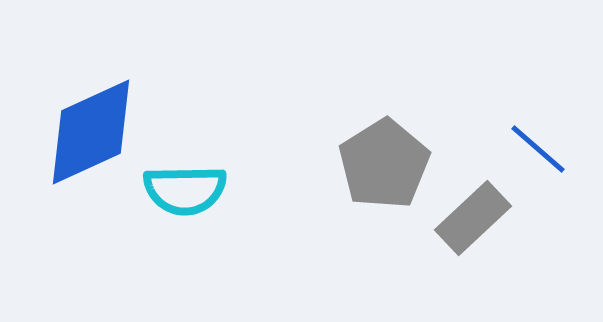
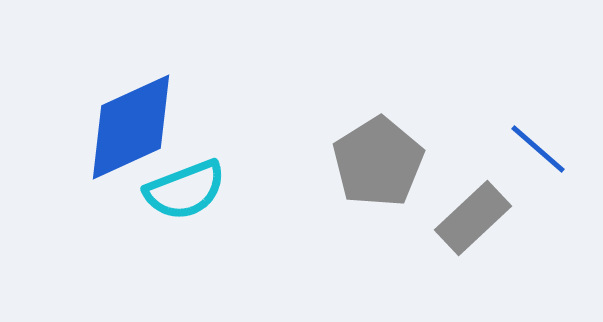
blue diamond: moved 40 px right, 5 px up
gray pentagon: moved 6 px left, 2 px up
cyan semicircle: rotated 20 degrees counterclockwise
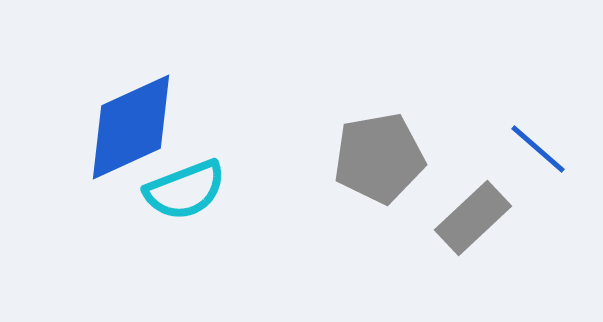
gray pentagon: moved 1 px right, 4 px up; rotated 22 degrees clockwise
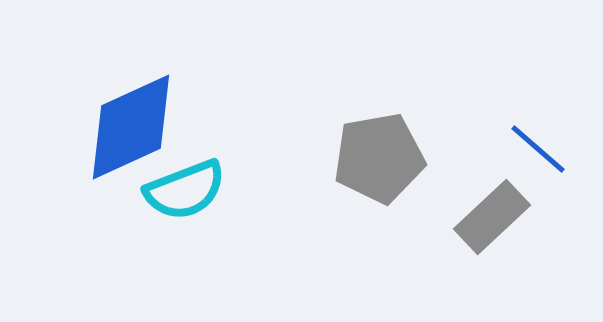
gray rectangle: moved 19 px right, 1 px up
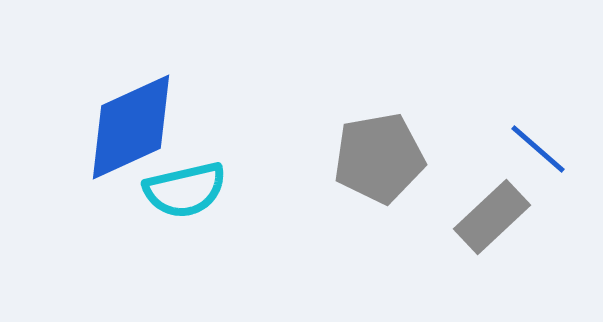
cyan semicircle: rotated 8 degrees clockwise
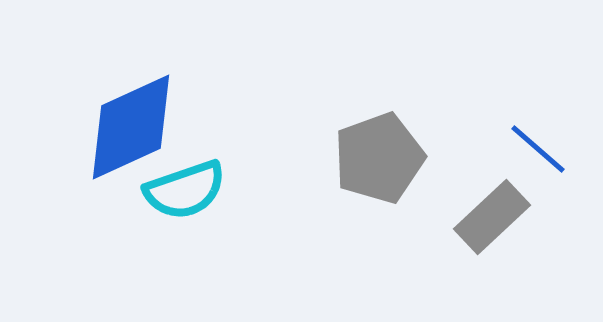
gray pentagon: rotated 10 degrees counterclockwise
cyan semicircle: rotated 6 degrees counterclockwise
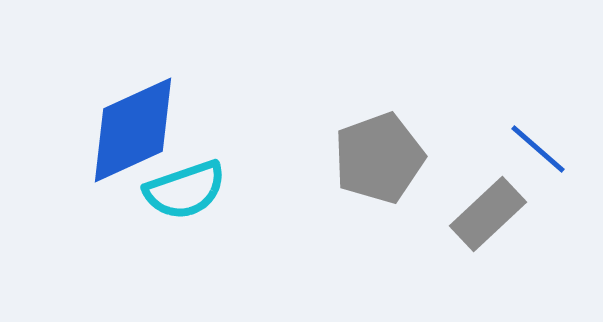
blue diamond: moved 2 px right, 3 px down
gray rectangle: moved 4 px left, 3 px up
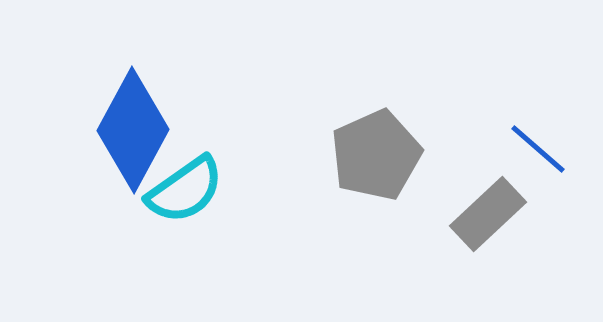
blue diamond: rotated 37 degrees counterclockwise
gray pentagon: moved 3 px left, 3 px up; rotated 4 degrees counterclockwise
cyan semicircle: rotated 16 degrees counterclockwise
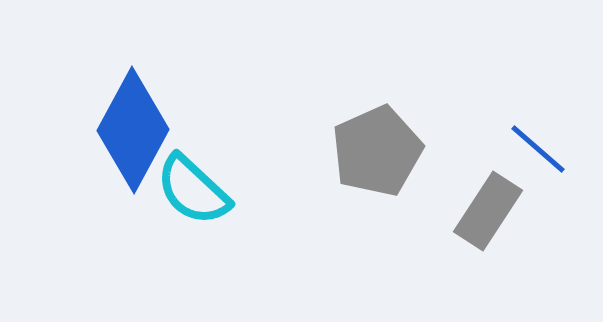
gray pentagon: moved 1 px right, 4 px up
cyan semicircle: moved 8 px right; rotated 78 degrees clockwise
gray rectangle: moved 3 px up; rotated 14 degrees counterclockwise
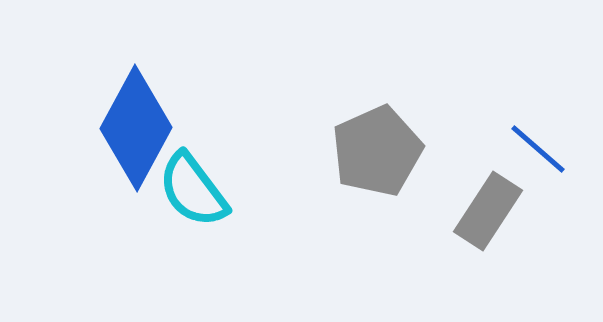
blue diamond: moved 3 px right, 2 px up
cyan semicircle: rotated 10 degrees clockwise
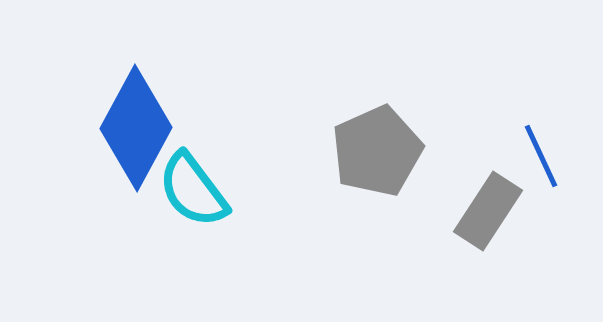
blue line: moved 3 px right, 7 px down; rotated 24 degrees clockwise
